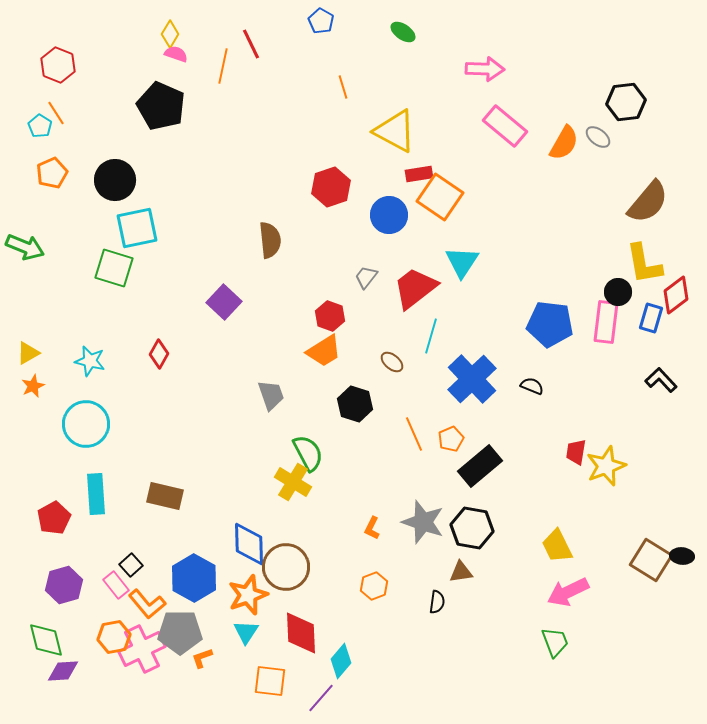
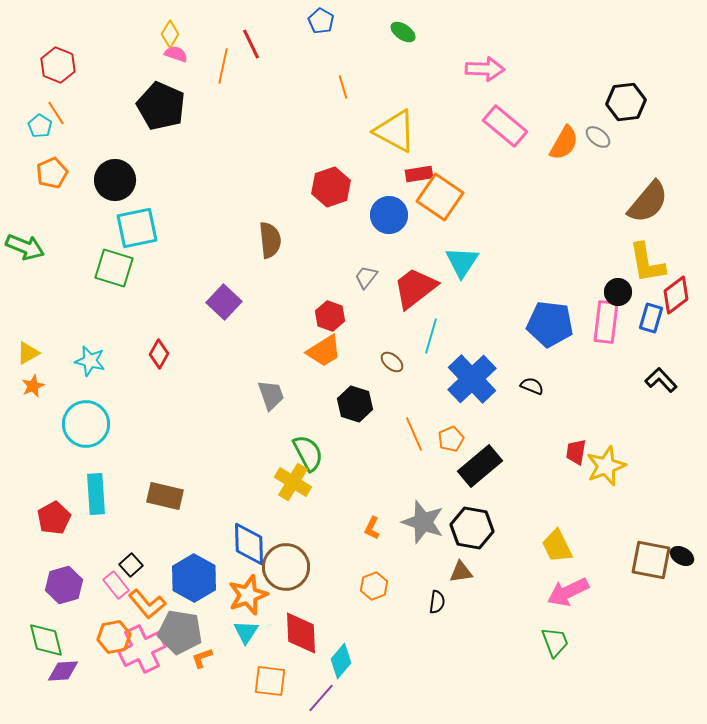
yellow L-shape at (644, 264): moved 3 px right, 1 px up
black ellipse at (682, 556): rotated 25 degrees clockwise
brown square at (651, 560): rotated 21 degrees counterclockwise
gray pentagon at (180, 632): rotated 9 degrees clockwise
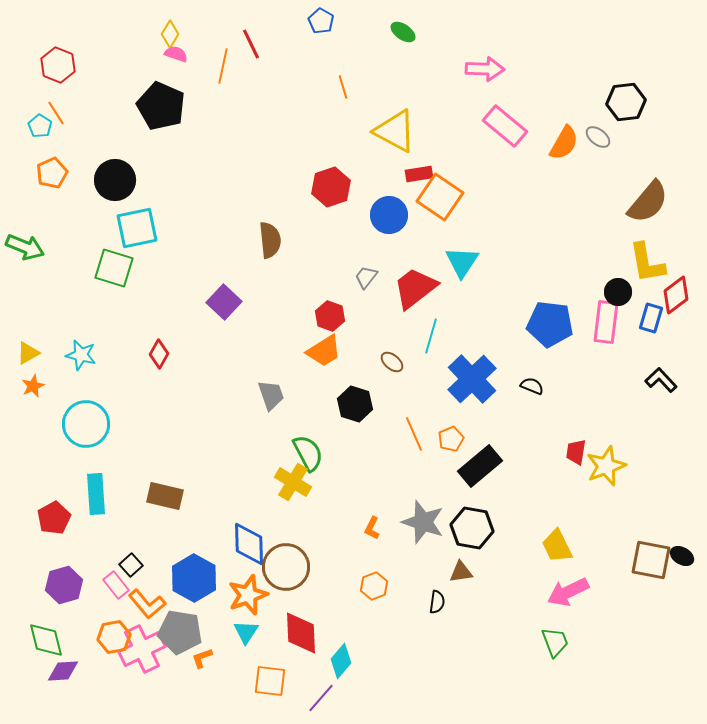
cyan star at (90, 361): moved 9 px left, 6 px up
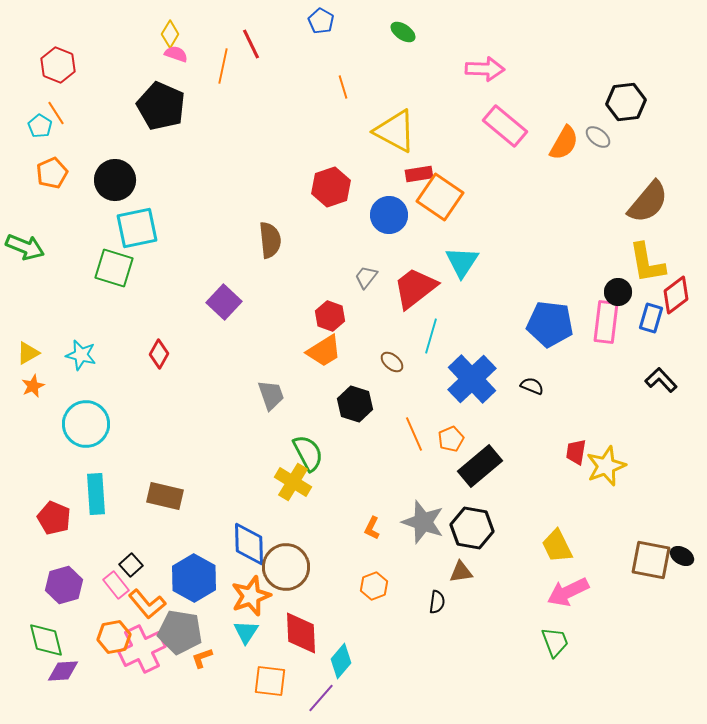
red pentagon at (54, 518): rotated 20 degrees counterclockwise
orange star at (248, 595): moved 3 px right, 1 px down
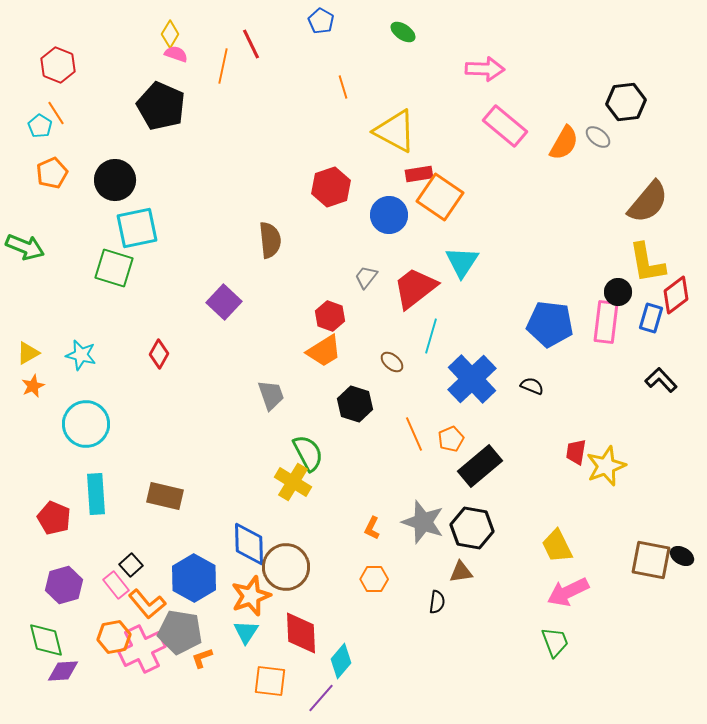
orange hexagon at (374, 586): moved 7 px up; rotated 20 degrees clockwise
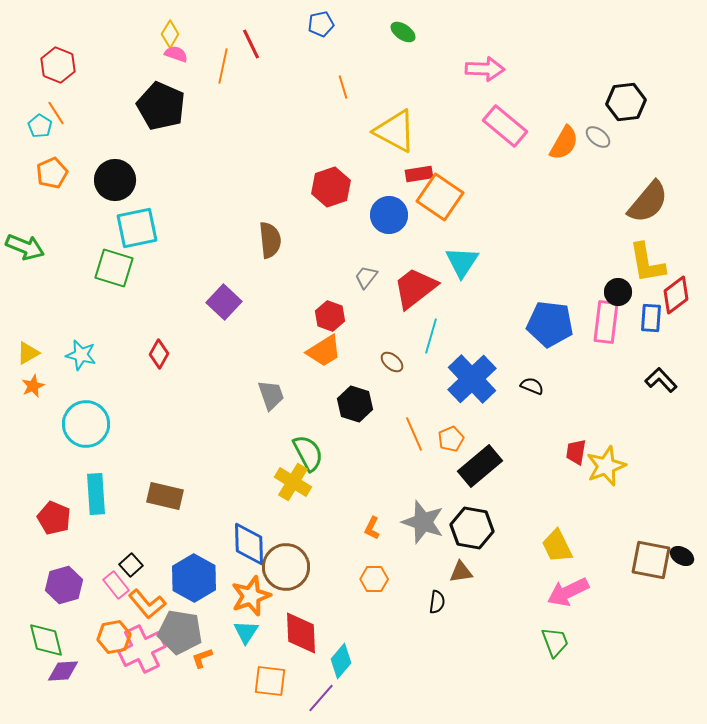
blue pentagon at (321, 21): moved 3 px down; rotated 30 degrees clockwise
blue rectangle at (651, 318): rotated 12 degrees counterclockwise
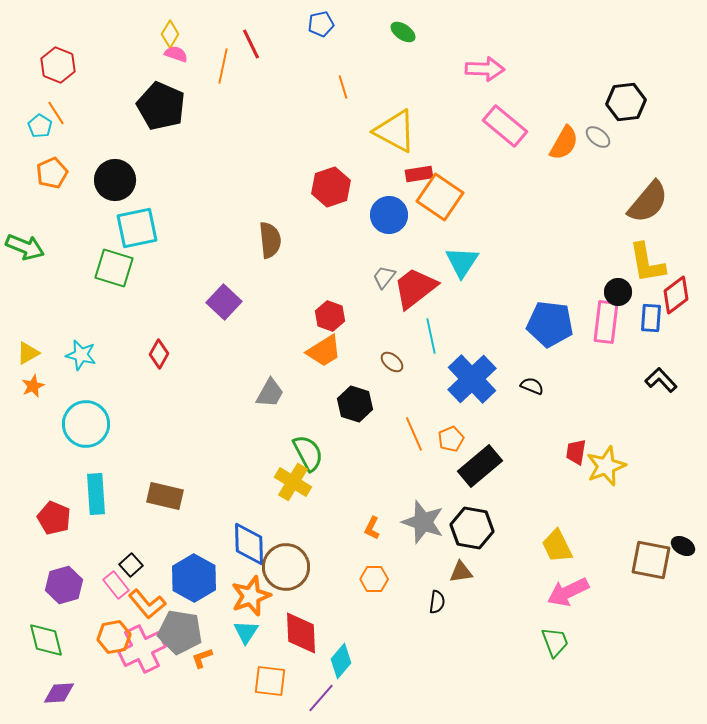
gray trapezoid at (366, 277): moved 18 px right
cyan line at (431, 336): rotated 28 degrees counterclockwise
gray trapezoid at (271, 395): moved 1 px left, 2 px up; rotated 48 degrees clockwise
black ellipse at (682, 556): moved 1 px right, 10 px up
purple diamond at (63, 671): moved 4 px left, 22 px down
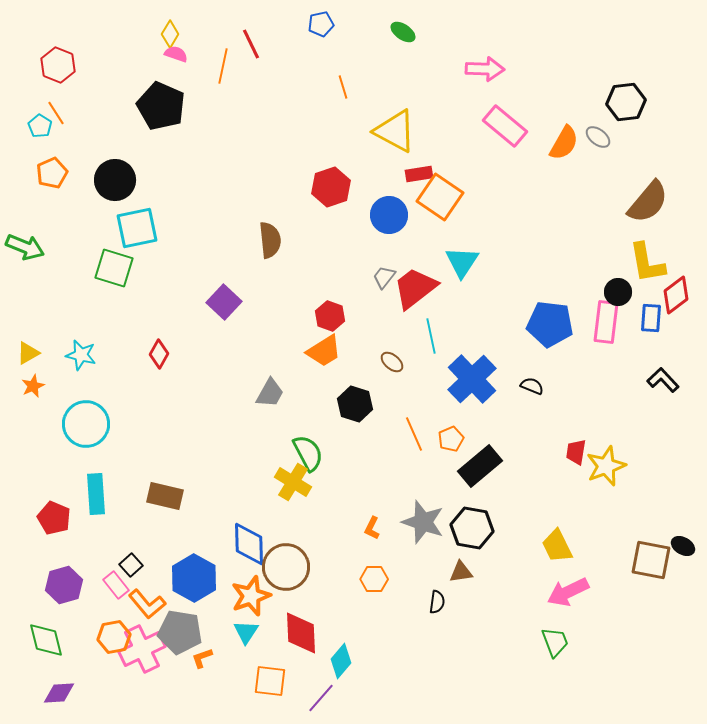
black L-shape at (661, 380): moved 2 px right
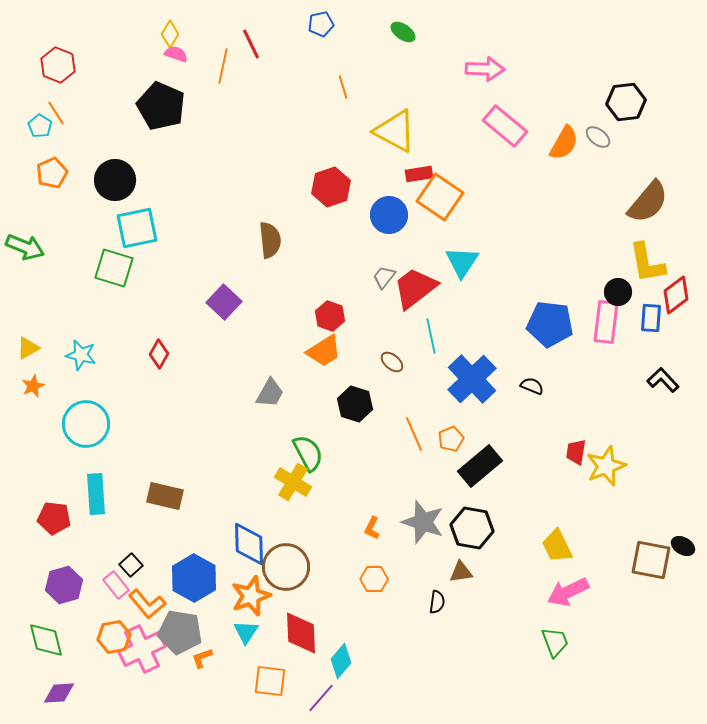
yellow triangle at (28, 353): moved 5 px up
red pentagon at (54, 518): rotated 16 degrees counterclockwise
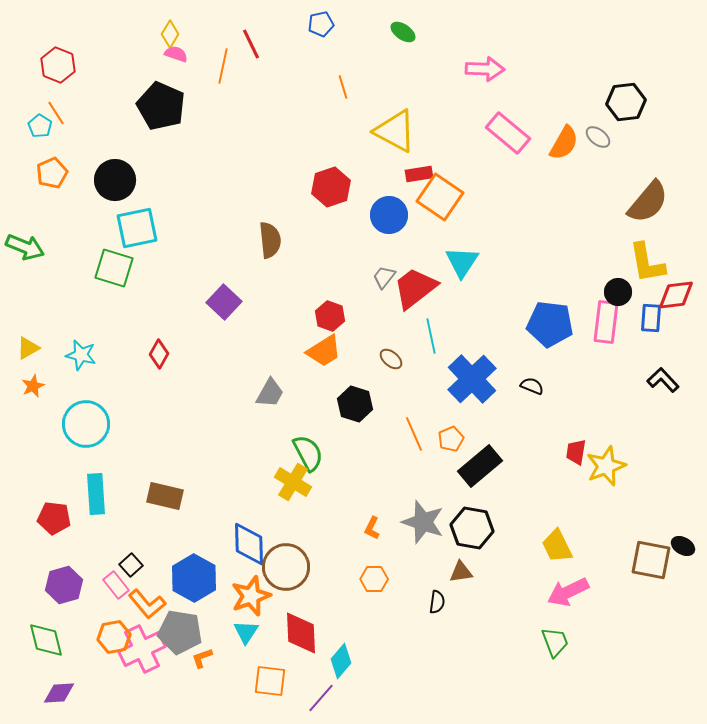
pink rectangle at (505, 126): moved 3 px right, 7 px down
red diamond at (676, 295): rotated 30 degrees clockwise
brown ellipse at (392, 362): moved 1 px left, 3 px up
